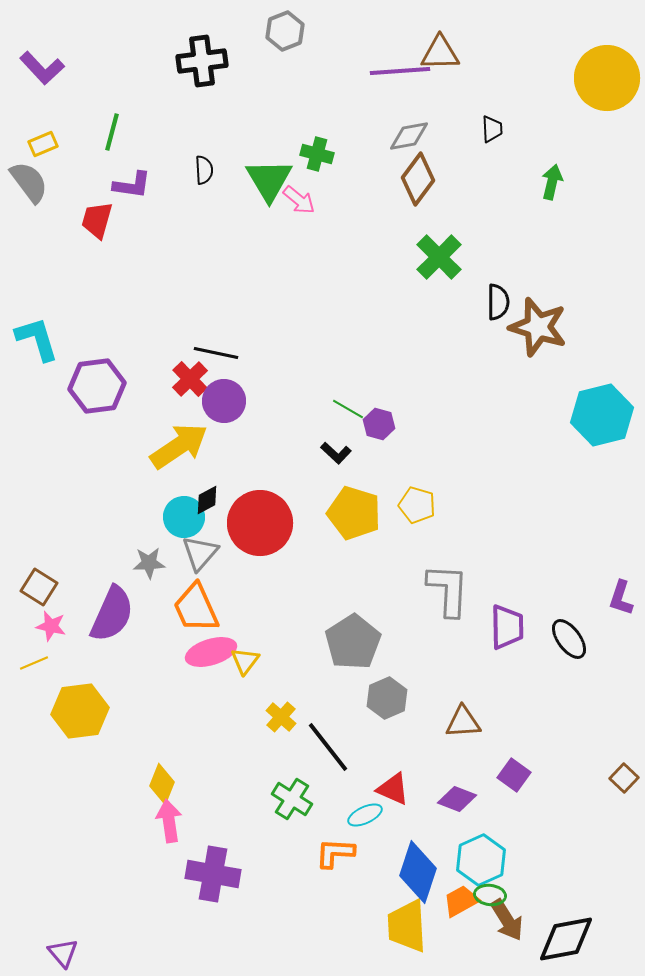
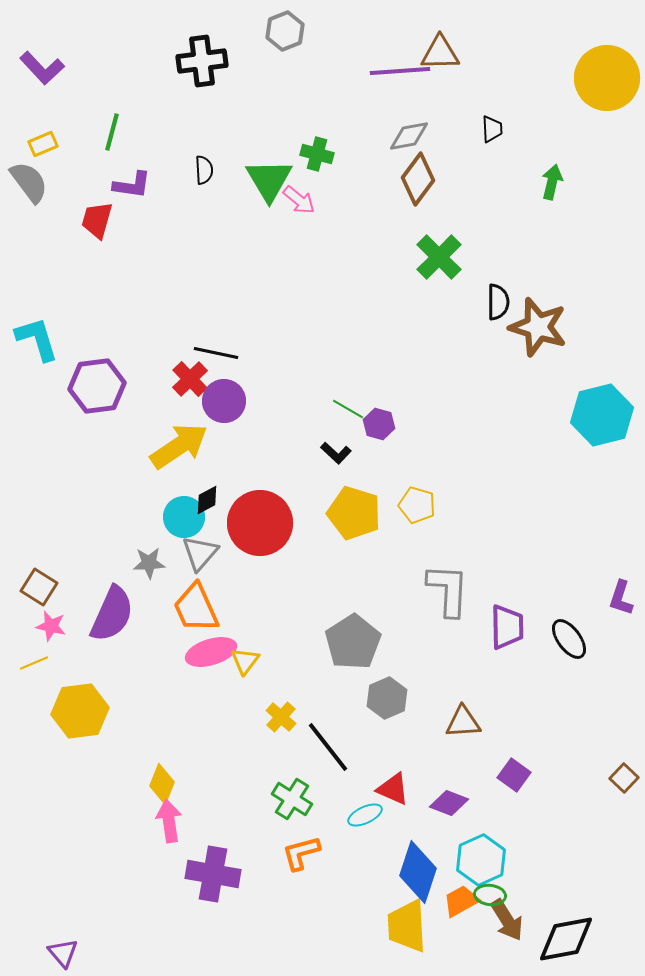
purple diamond at (457, 799): moved 8 px left, 4 px down
orange L-shape at (335, 853): moved 34 px left; rotated 18 degrees counterclockwise
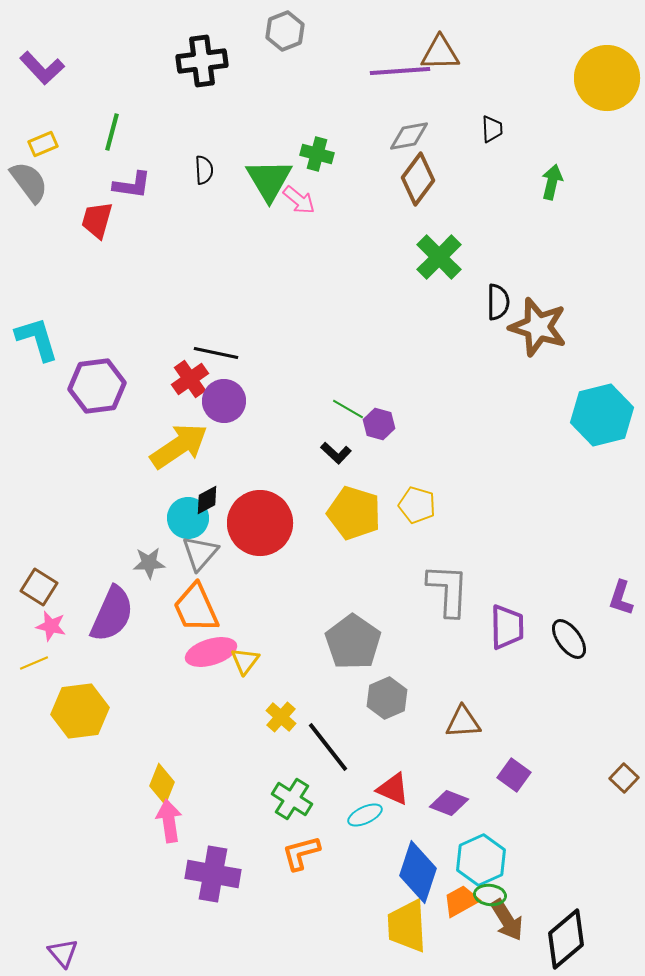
red cross at (190, 379): rotated 9 degrees clockwise
cyan circle at (184, 517): moved 4 px right, 1 px down
gray pentagon at (353, 642): rotated 4 degrees counterclockwise
black diamond at (566, 939): rotated 30 degrees counterclockwise
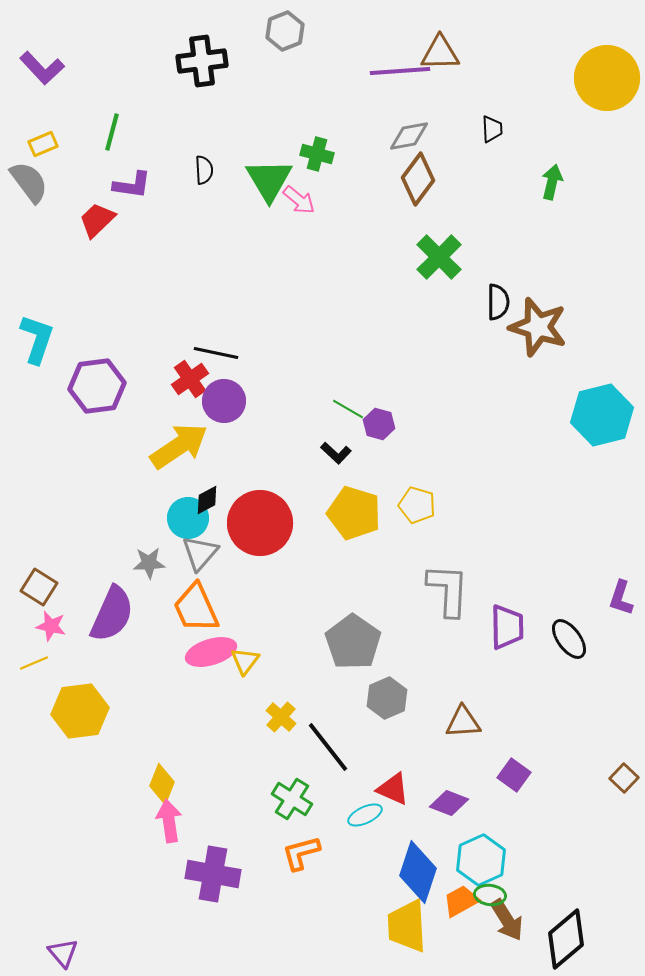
red trapezoid at (97, 220): rotated 30 degrees clockwise
cyan L-shape at (37, 339): rotated 36 degrees clockwise
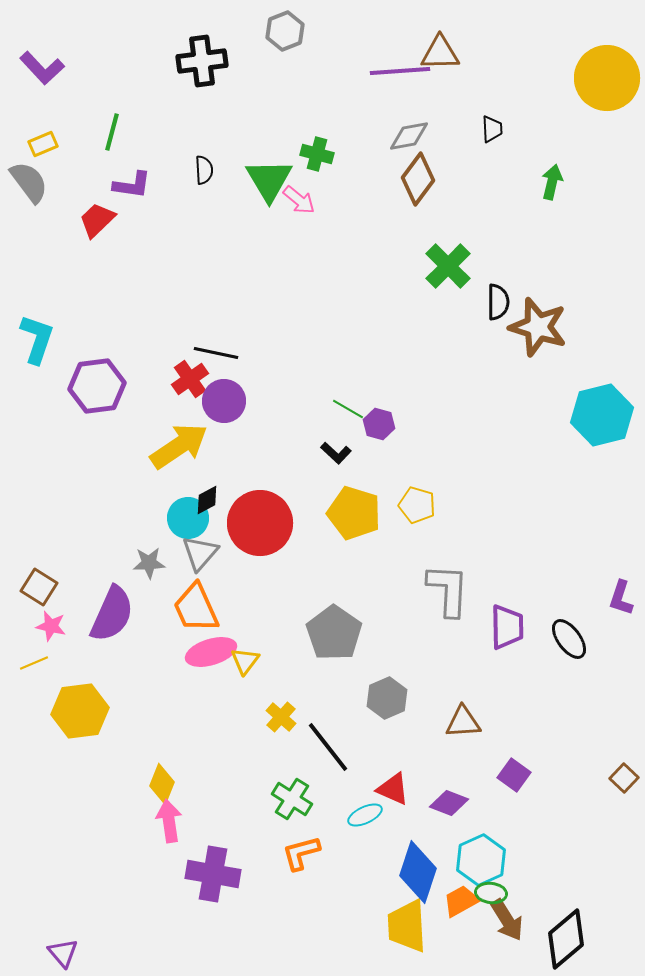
green cross at (439, 257): moved 9 px right, 9 px down
gray pentagon at (353, 642): moved 19 px left, 9 px up
green ellipse at (490, 895): moved 1 px right, 2 px up
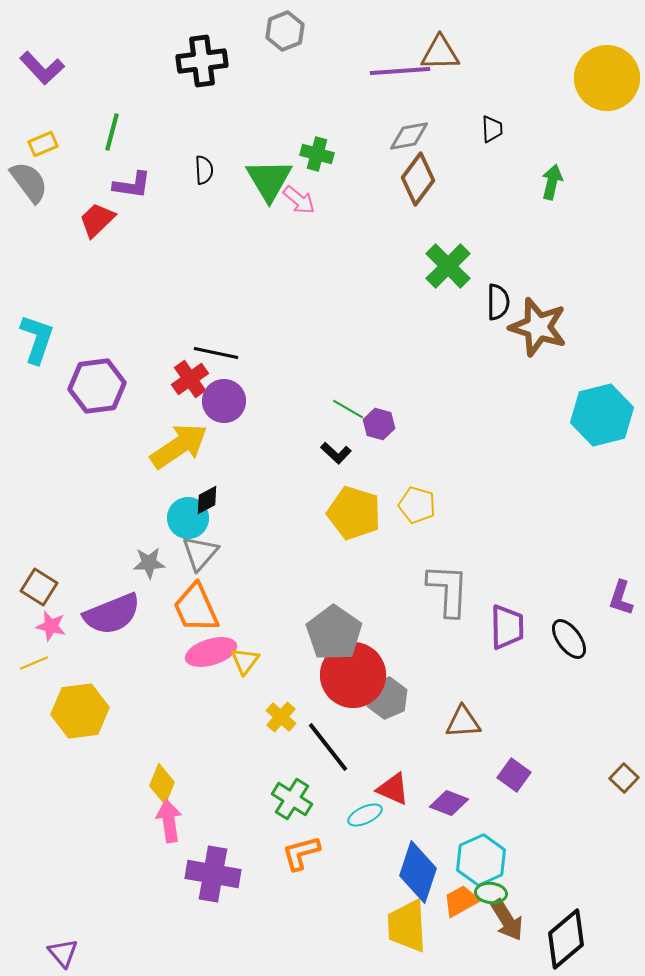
red circle at (260, 523): moved 93 px right, 152 px down
purple semicircle at (112, 614): rotated 44 degrees clockwise
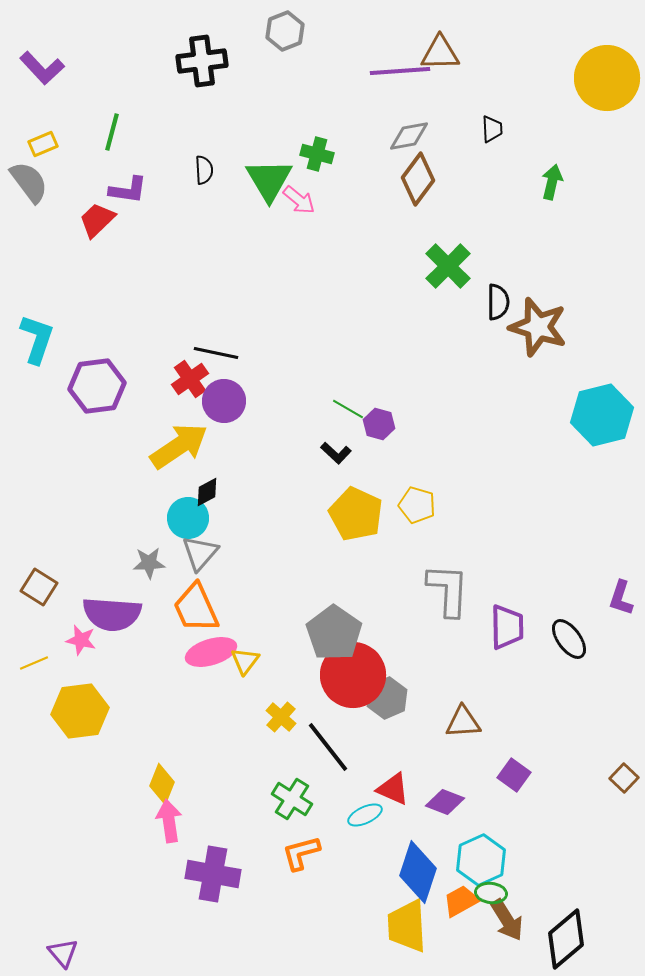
purple L-shape at (132, 185): moved 4 px left, 5 px down
black diamond at (207, 500): moved 8 px up
yellow pentagon at (354, 513): moved 2 px right, 1 px down; rotated 8 degrees clockwise
purple semicircle at (112, 614): rotated 26 degrees clockwise
pink star at (51, 626): moved 30 px right, 14 px down
purple diamond at (449, 803): moved 4 px left, 1 px up
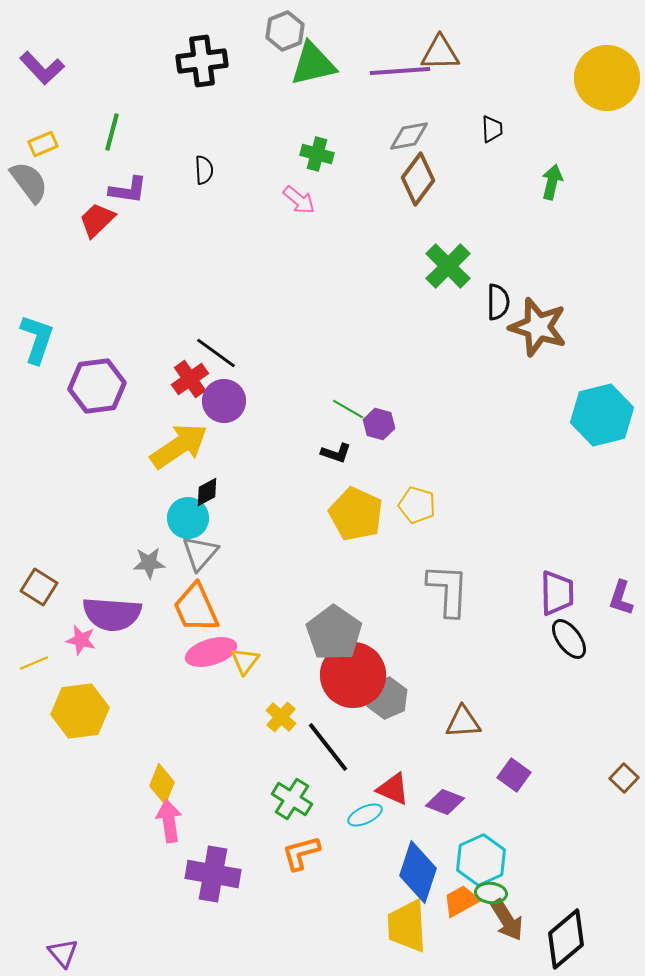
green triangle at (269, 180): moved 44 px right, 116 px up; rotated 48 degrees clockwise
black line at (216, 353): rotated 24 degrees clockwise
black L-shape at (336, 453): rotated 24 degrees counterclockwise
purple trapezoid at (507, 627): moved 50 px right, 34 px up
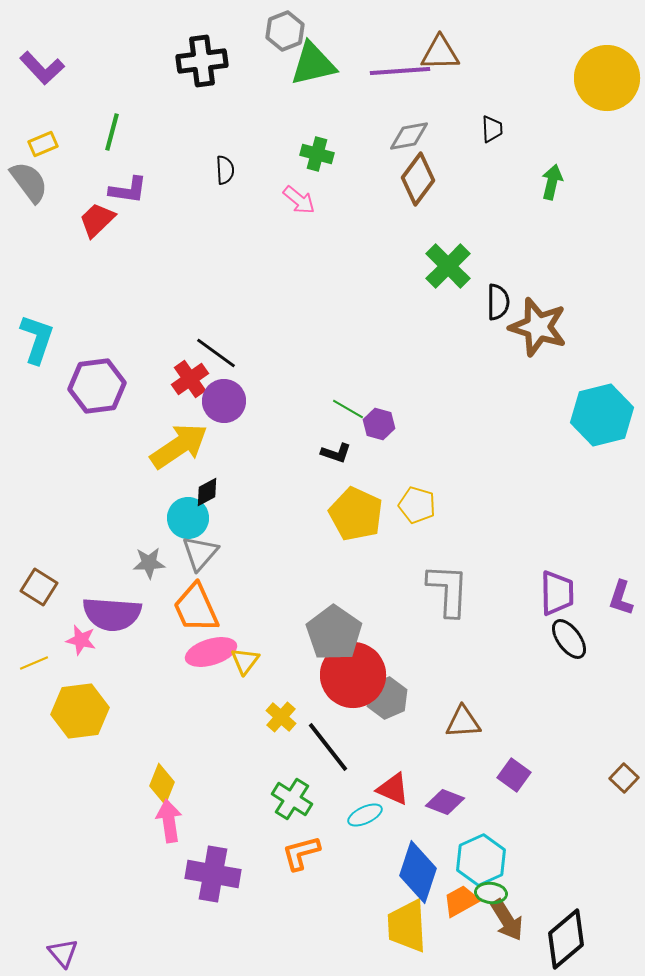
black semicircle at (204, 170): moved 21 px right
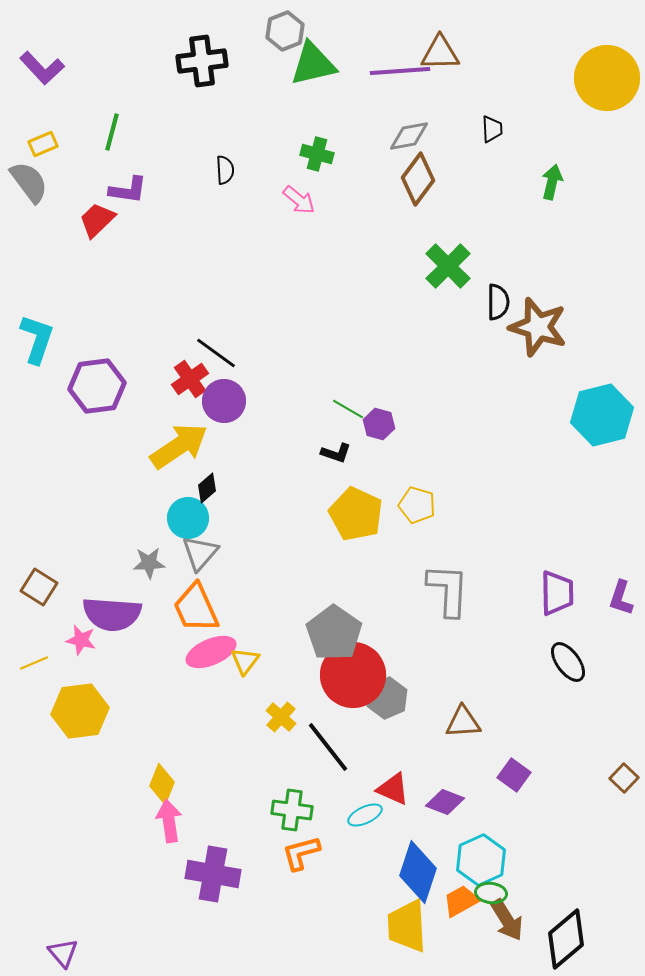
black diamond at (207, 492): moved 4 px up; rotated 12 degrees counterclockwise
black ellipse at (569, 639): moved 1 px left, 23 px down
pink ellipse at (211, 652): rotated 6 degrees counterclockwise
green cross at (292, 799): moved 11 px down; rotated 24 degrees counterclockwise
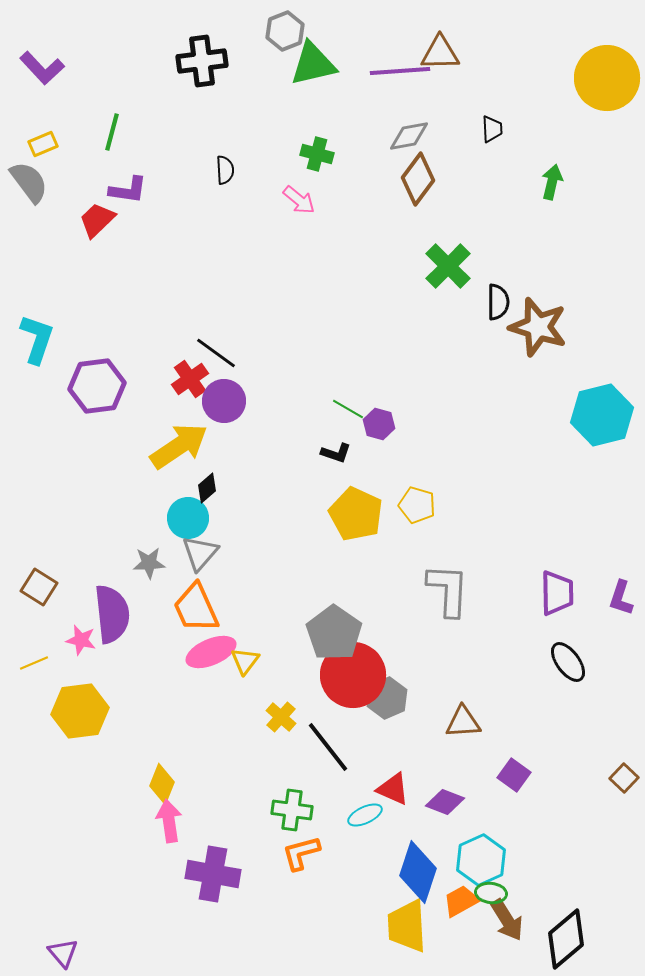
purple semicircle at (112, 614): rotated 100 degrees counterclockwise
